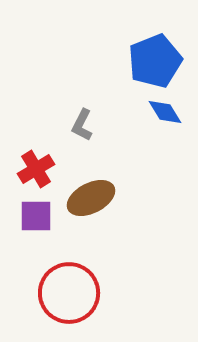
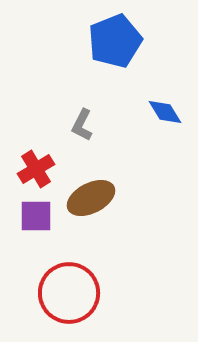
blue pentagon: moved 40 px left, 20 px up
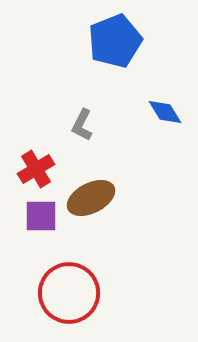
purple square: moved 5 px right
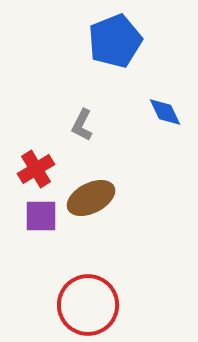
blue diamond: rotated 6 degrees clockwise
red circle: moved 19 px right, 12 px down
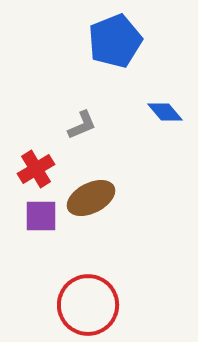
blue diamond: rotated 15 degrees counterclockwise
gray L-shape: rotated 140 degrees counterclockwise
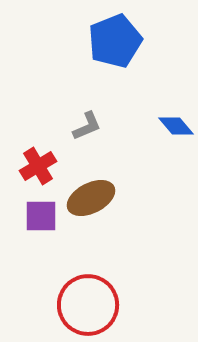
blue diamond: moved 11 px right, 14 px down
gray L-shape: moved 5 px right, 1 px down
red cross: moved 2 px right, 3 px up
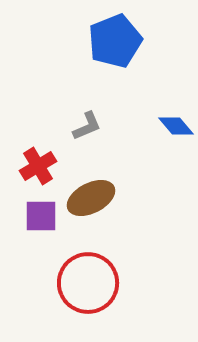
red circle: moved 22 px up
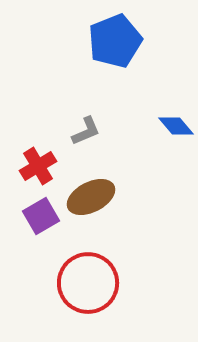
gray L-shape: moved 1 px left, 5 px down
brown ellipse: moved 1 px up
purple square: rotated 30 degrees counterclockwise
